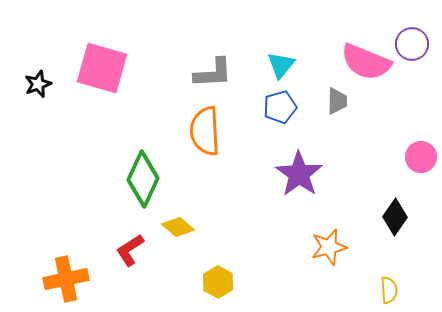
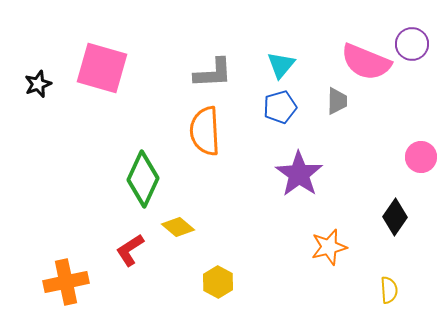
orange cross: moved 3 px down
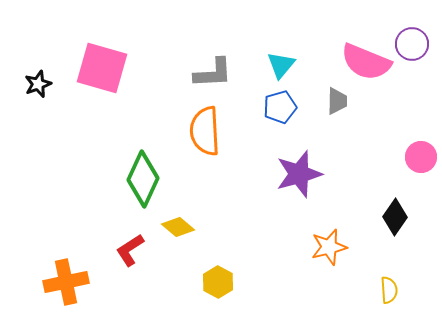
purple star: rotated 21 degrees clockwise
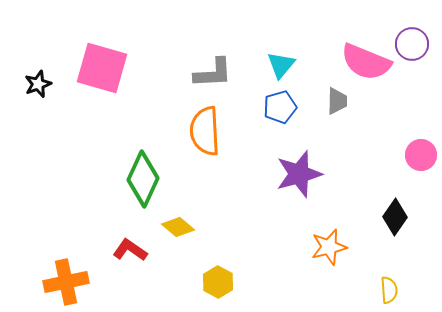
pink circle: moved 2 px up
red L-shape: rotated 68 degrees clockwise
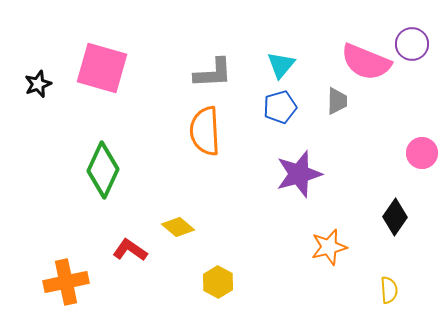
pink circle: moved 1 px right, 2 px up
green diamond: moved 40 px left, 9 px up
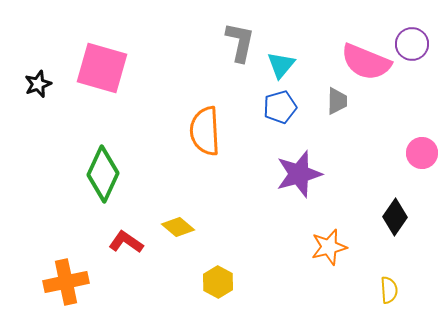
gray L-shape: moved 27 px right, 31 px up; rotated 75 degrees counterclockwise
green diamond: moved 4 px down
red L-shape: moved 4 px left, 8 px up
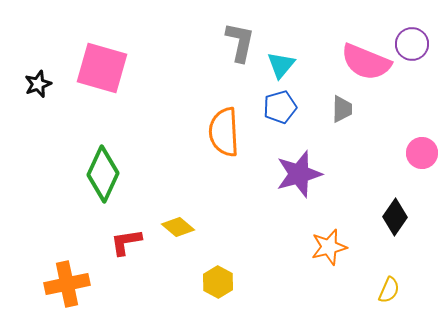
gray trapezoid: moved 5 px right, 8 px down
orange semicircle: moved 19 px right, 1 px down
red L-shape: rotated 44 degrees counterclockwise
orange cross: moved 1 px right, 2 px down
yellow semicircle: rotated 28 degrees clockwise
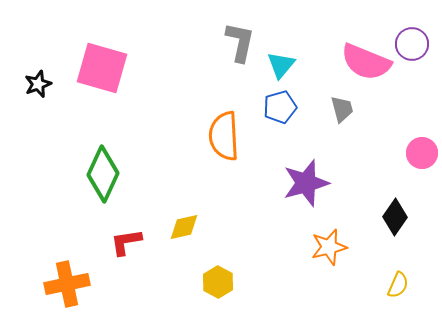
gray trapezoid: rotated 16 degrees counterclockwise
orange semicircle: moved 4 px down
purple star: moved 7 px right, 9 px down
yellow diamond: moved 6 px right; rotated 52 degrees counterclockwise
yellow semicircle: moved 9 px right, 5 px up
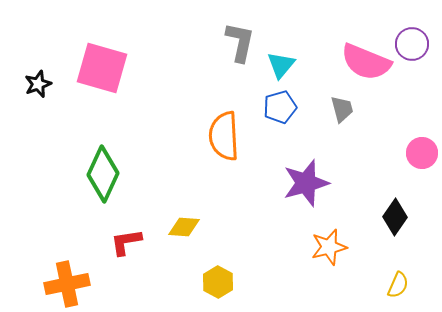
yellow diamond: rotated 16 degrees clockwise
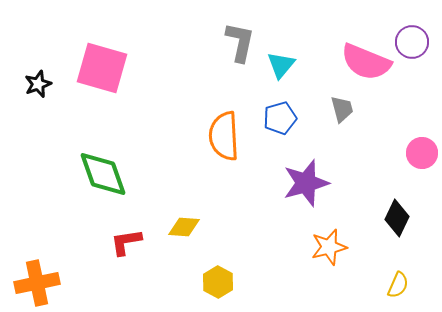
purple circle: moved 2 px up
blue pentagon: moved 11 px down
green diamond: rotated 44 degrees counterclockwise
black diamond: moved 2 px right, 1 px down; rotated 9 degrees counterclockwise
orange cross: moved 30 px left, 1 px up
